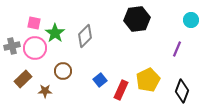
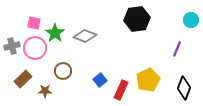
gray diamond: rotated 65 degrees clockwise
black diamond: moved 2 px right, 3 px up
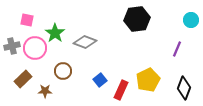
pink square: moved 7 px left, 3 px up
gray diamond: moved 6 px down
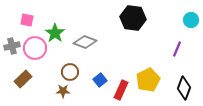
black hexagon: moved 4 px left, 1 px up; rotated 15 degrees clockwise
brown circle: moved 7 px right, 1 px down
brown star: moved 18 px right
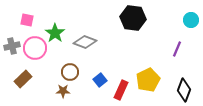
black diamond: moved 2 px down
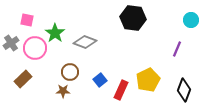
gray cross: moved 1 px left, 3 px up; rotated 21 degrees counterclockwise
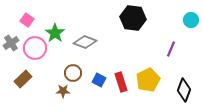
pink square: rotated 24 degrees clockwise
purple line: moved 6 px left
brown circle: moved 3 px right, 1 px down
blue square: moved 1 px left; rotated 24 degrees counterclockwise
red rectangle: moved 8 px up; rotated 42 degrees counterclockwise
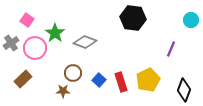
blue square: rotated 16 degrees clockwise
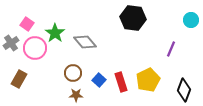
pink square: moved 4 px down
gray diamond: rotated 30 degrees clockwise
brown rectangle: moved 4 px left; rotated 18 degrees counterclockwise
brown star: moved 13 px right, 4 px down
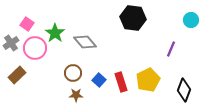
brown rectangle: moved 2 px left, 4 px up; rotated 18 degrees clockwise
